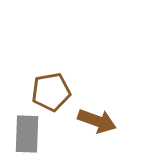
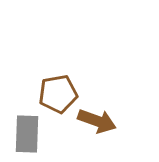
brown pentagon: moved 7 px right, 2 px down
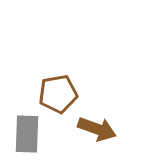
brown arrow: moved 8 px down
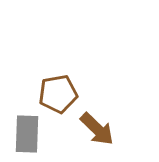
brown arrow: rotated 24 degrees clockwise
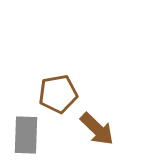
gray rectangle: moved 1 px left, 1 px down
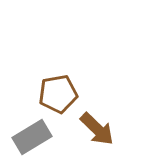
gray rectangle: moved 6 px right, 2 px down; rotated 57 degrees clockwise
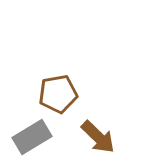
brown arrow: moved 1 px right, 8 px down
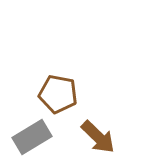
brown pentagon: rotated 21 degrees clockwise
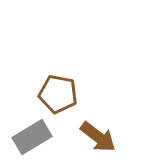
brown arrow: rotated 6 degrees counterclockwise
